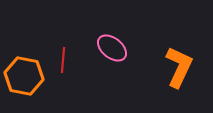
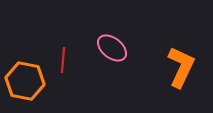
orange L-shape: moved 2 px right
orange hexagon: moved 1 px right, 5 px down
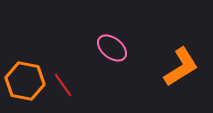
red line: moved 25 px down; rotated 40 degrees counterclockwise
orange L-shape: rotated 33 degrees clockwise
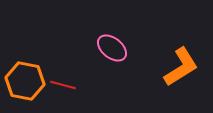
red line: rotated 40 degrees counterclockwise
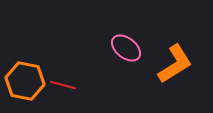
pink ellipse: moved 14 px right
orange L-shape: moved 6 px left, 3 px up
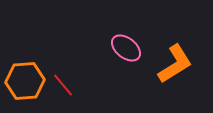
orange hexagon: rotated 15 degrees counterclockwise
red line: rotated 35 degrees clockwise
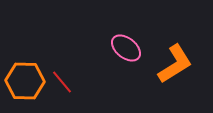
orange hexagon: rotated 6 degrees clockwise
red line: moved 1 px left, 3 px up
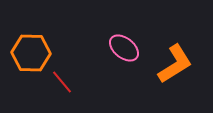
pink ellipse: moved 2 px left
orange hexagon: moved 6 px right, 28 px up
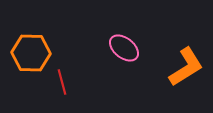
orange L-shape: moved 11 px right, 3 px down
red line: rotated 25 degrees clockwise
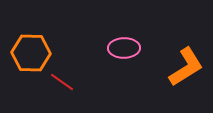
pink ellipse: rotated 40 degrees counterclockwise
red line: rotated 40 degrees counterclockwise
